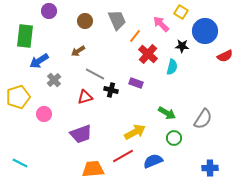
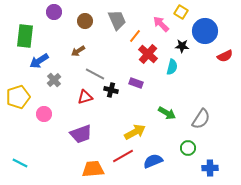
purple circle: moved 5 px right, 1 px down
gray semicircle: moved 2 px left
green circle: moved 14 px right, 10 px down
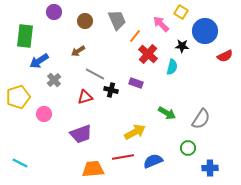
red line: moved 1 px down; rotated 20 degrees clockwise
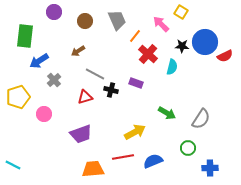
blue circle: moved 11 px down
cyan line: moved 7 px left, 2 px down
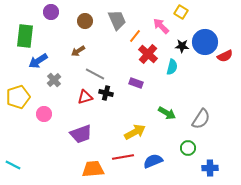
purple circle: moved 3 px left
pink arrow: moved 2 px down
blue arrow: moved 1 px left
black cross: moved 5 px left, 3 px down
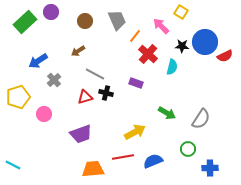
green rectangle: moved 14 px up; rotated 40 degrees clockwise
green circle: moved 1 px down
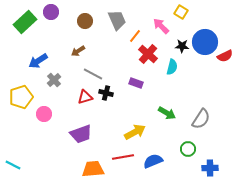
gray line: moved 2 px left
yellow pentagon: moved 3 px right
